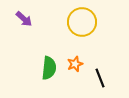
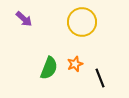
green semicircle: rotated 15 degrees clockwise
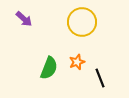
orange star: moved 2 px right, 2 px up
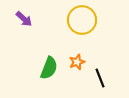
yellow circle: moved 2 px up
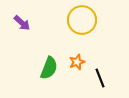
purple arrow: moved 2 px left, 4 px down
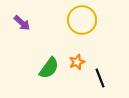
green semicircle: rotated 15 degrees clockwise
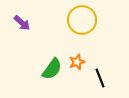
green semicircle: moved 3 px right, 1 px down
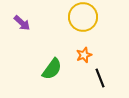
yellow circle: moved 1 px right, 3 px up
orange star: moved 7 px right, 7 px up
